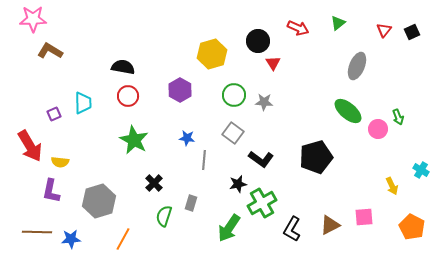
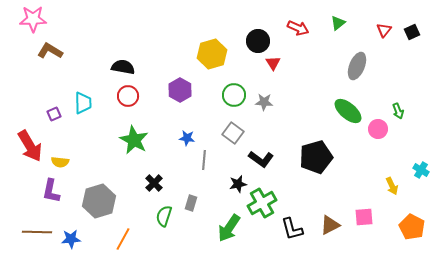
green arrow at (398, 117): moved 6 px up
black L-shape at (292, 229): rotated 45 degrees counterclockwise
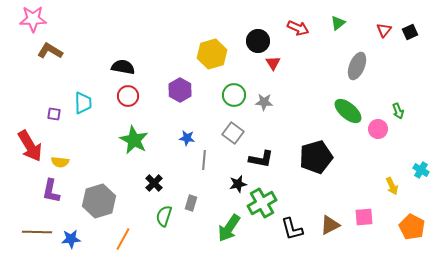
black square at (412, 32): moved 2 px left
purple square at (54, 114): rotated 32 degrees clockwise
black L-shape at (261, 159): rotated 25 degrees counterclockwise
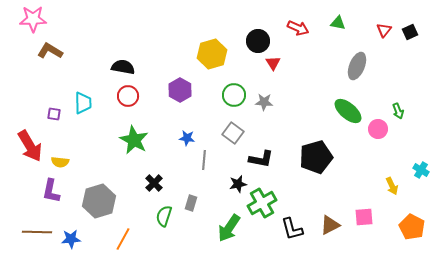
green triangle at (338, 23): rotated 49 degrees clockwise
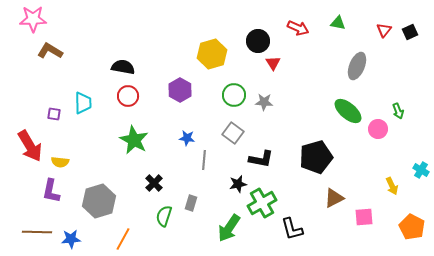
brown triangle at (330, 225): moved 4 px right, 27 px up
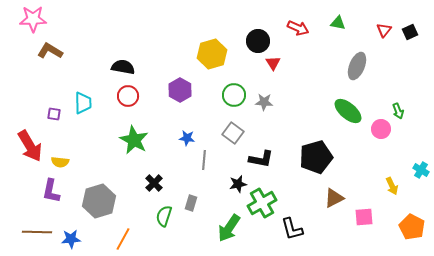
pink circle at (378, 129): moved 3 px right
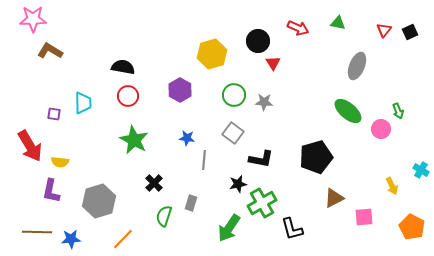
orange line at (123, 239): rotated 15 degrees clockwise
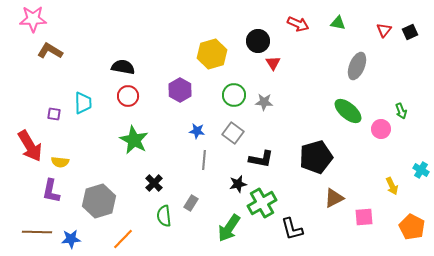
red arrow at (298, 28): moved 4 px up
green arrow at (398, 111): moved 3 px right
blue star at (187, 138): moved 10 px right, 7 px up
gray rectangle at (191, 203): rotated 14 degrees clockwise
green semicircle at (164, 216): rotated 25 degrees counterclockwise
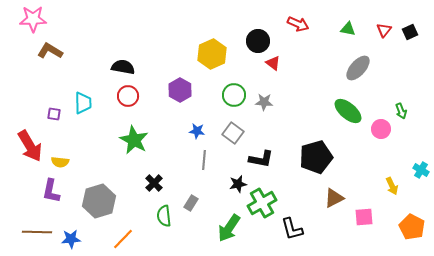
green triangle at (338, 23): moved 10 px right, 6 px down
yellow hexagon at (212, 54): rotated 8 degrees counterclockwise
red triangle at (273, 63): rotated 21 degrees counterclockwise
gray ellipse at (357, 66): moved 1 px right, 2 px down; rotated 20 degrees clockwise
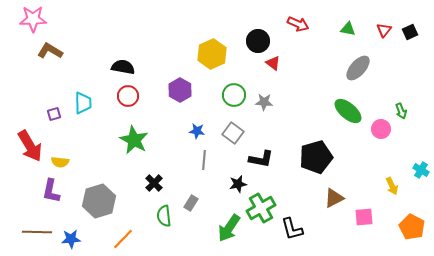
purple square at (54, 114): rotated 24 degrees counterclockwise
green cross at (262, 203): moved 1 px left, 5 px down
